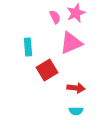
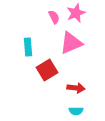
pink semicircle: moved 1 px left
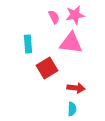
pink star: moved 1 px left, 2 px down; rotated 12 degrees clockwise
pink triangle: rotated 30 degrees clockwise
cyan rectangle: moved 3 px up
red square: moved 2 px up
cyan semicircle: moved 4 px left, 2 px up; rotated 88 degrees counterclockwise
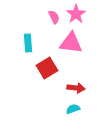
pink star: moved 1 px right, 1 px up; rotated 24 degrees counterclockwise
cyan rectangle: moved 1 px up
cyan semicircle: moved 1 px right; rotated 112 degrees counterclockwise
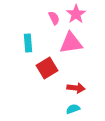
pink semicircle: moved 1 px down
pink triangle: rotated 15 degrees counterclockwise
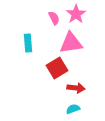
red square: moved 10 px right
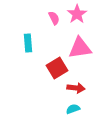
pink star: moved 1 px right
pink triangle: moved 9 px right, 5 px down
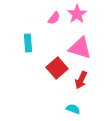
pink semicircle: rotated 64 degrees clockwise
pink triangle: rotated 25 degrees clockwise
red square: rotated 10 degrees counterclockwise
red arrow: moved 5 px right, 8 px up; rotated 108 degrees clockwise
cyan semicircle: rotated 40 degrees clockwise
